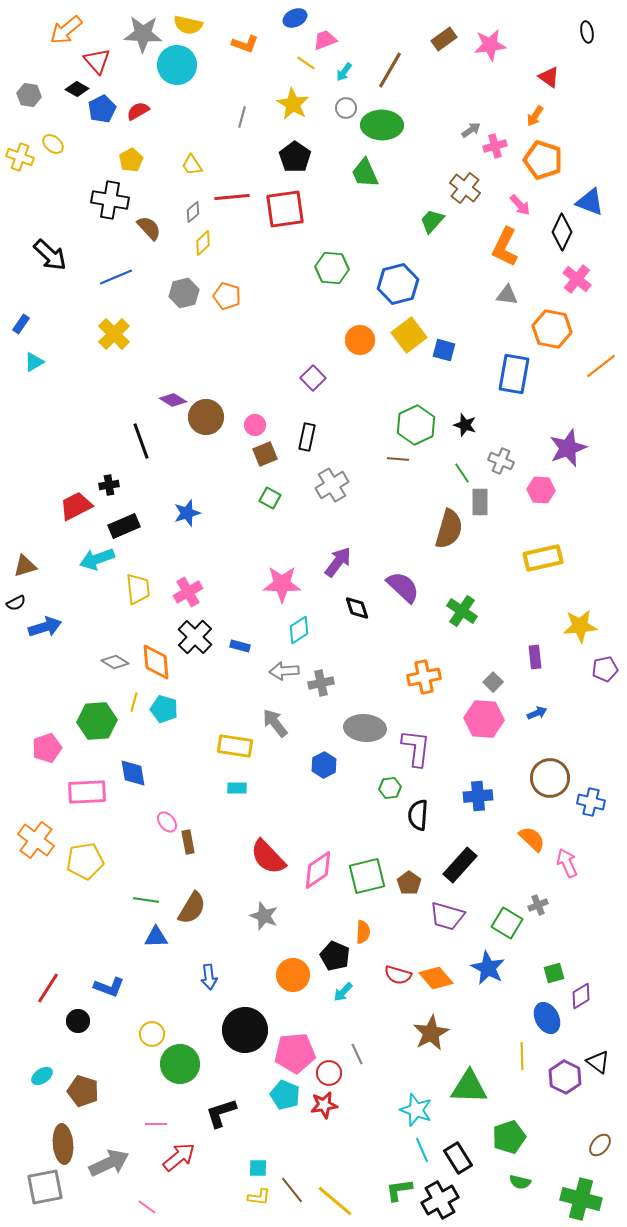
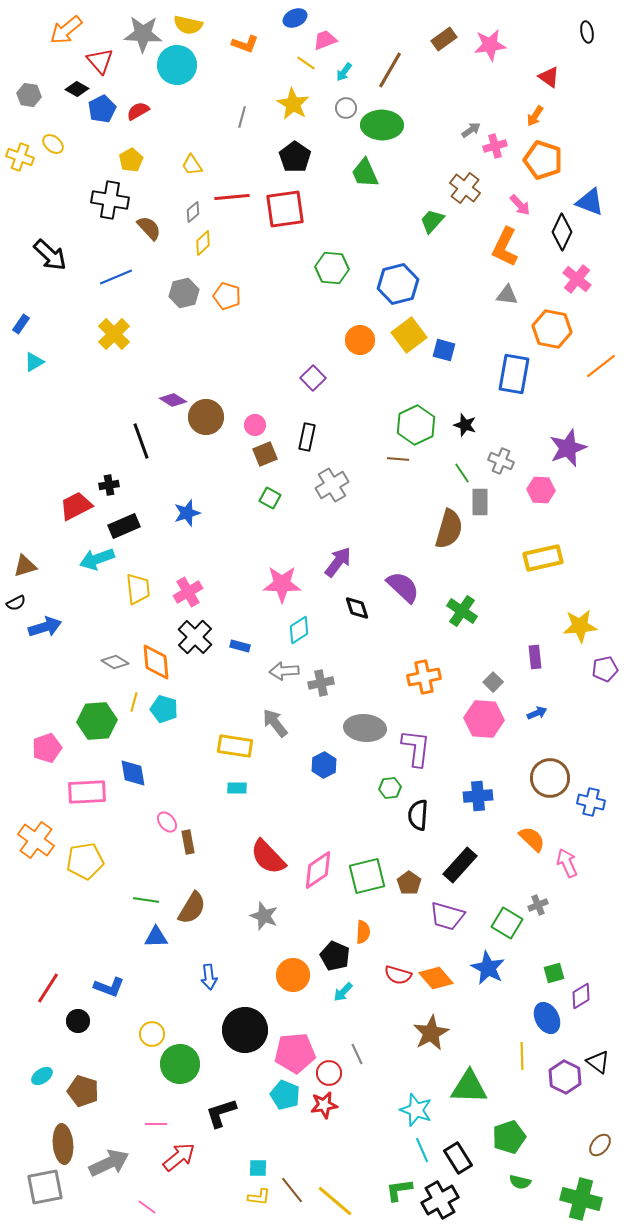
red triangle at (97, 61): moved 3 px right
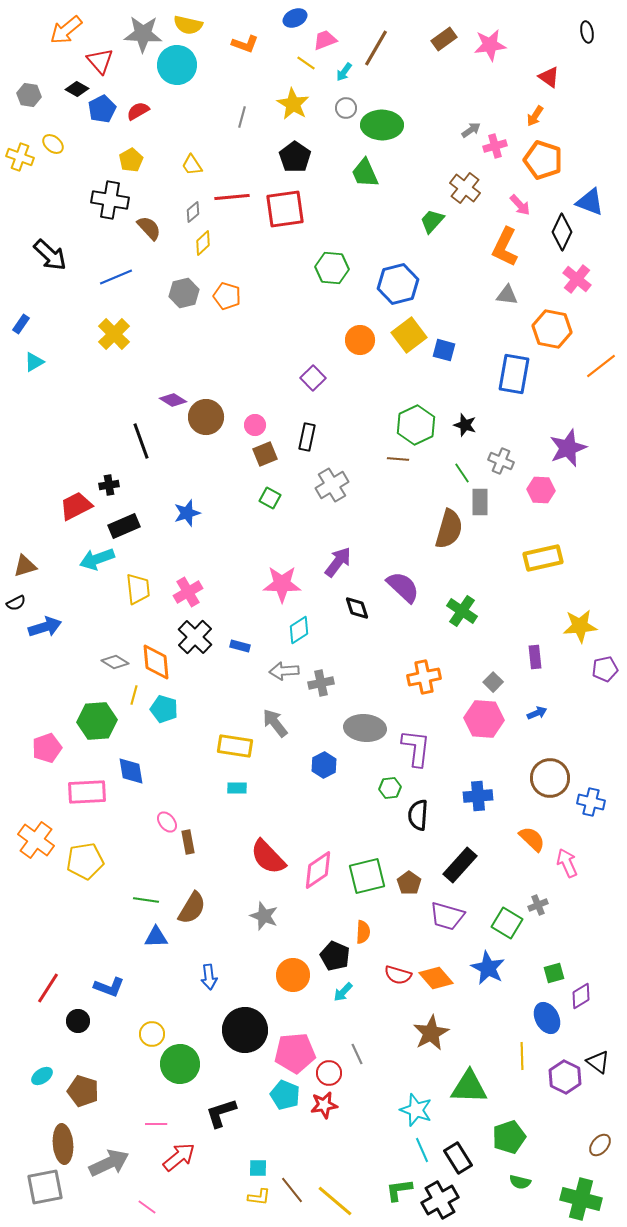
brown line at (390, 70): moved 14 px left, 22 px up
yellow line at (134, 702): moved 7 px up
blue diamond at (133, 773): moved 2 px left, 2 px up
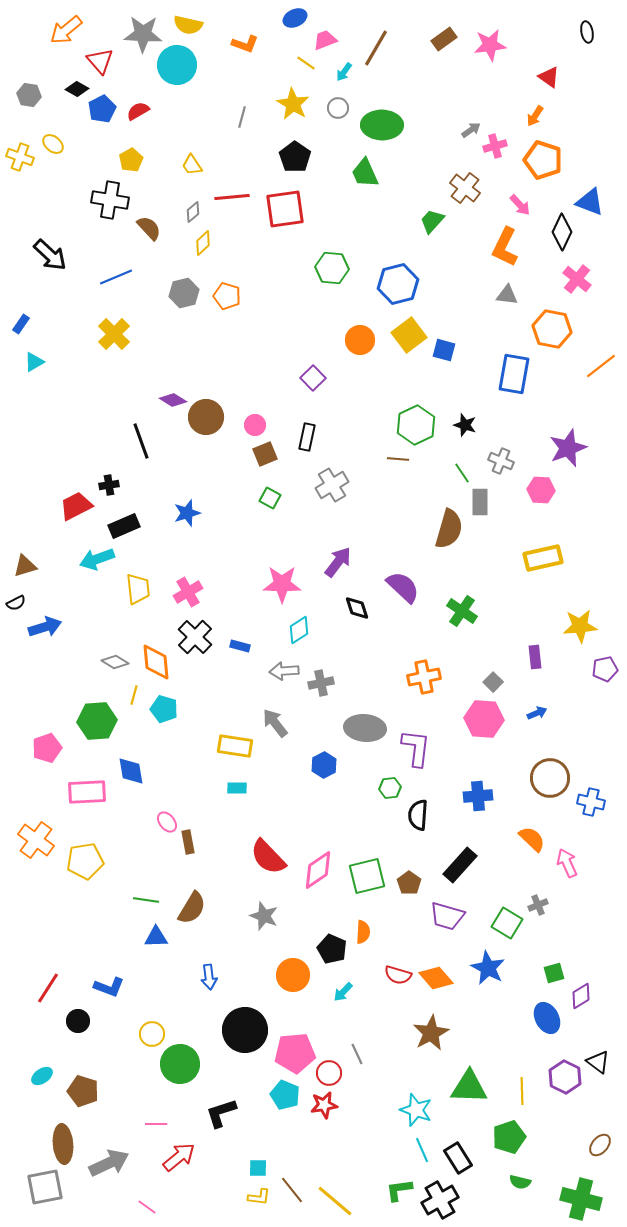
gray circle at (346, 108): moved 8 px left
black pentagon at (335, 956): moved 3 px left, 7 px up
yellow line at (522, 1056): moved 35 px down
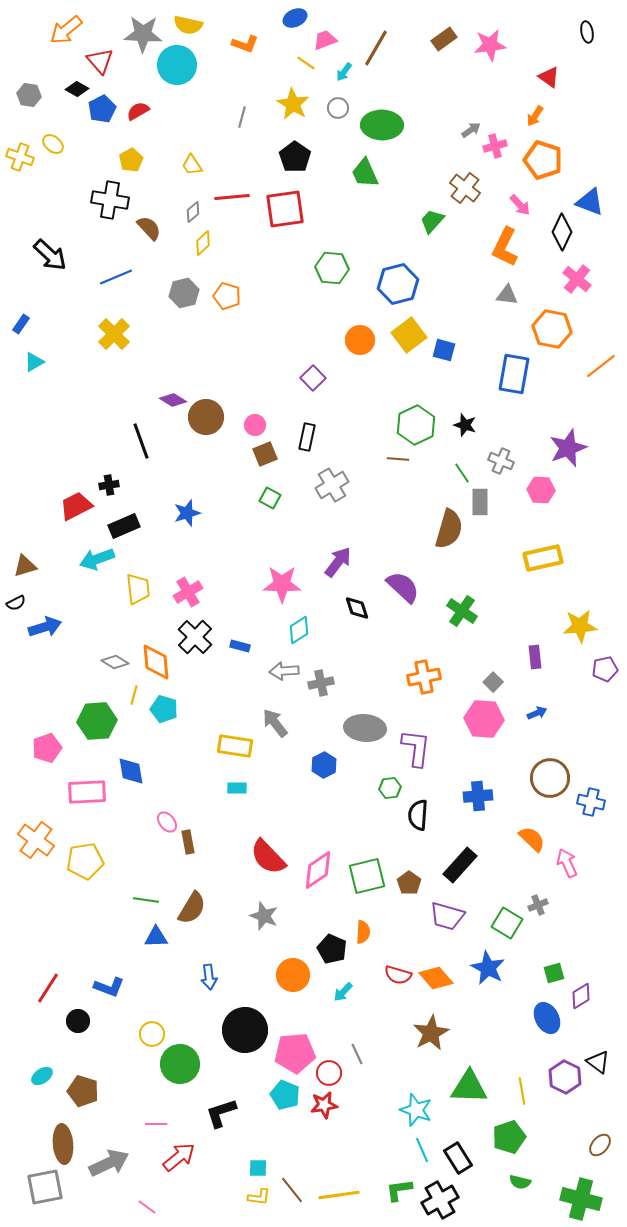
yellow line at (522, 1091): rotated 8 degrees counterclockwise
yellow line at (335, 1201): moved 4 px right, 6 px up; rotated 48 degrees counterclockwise
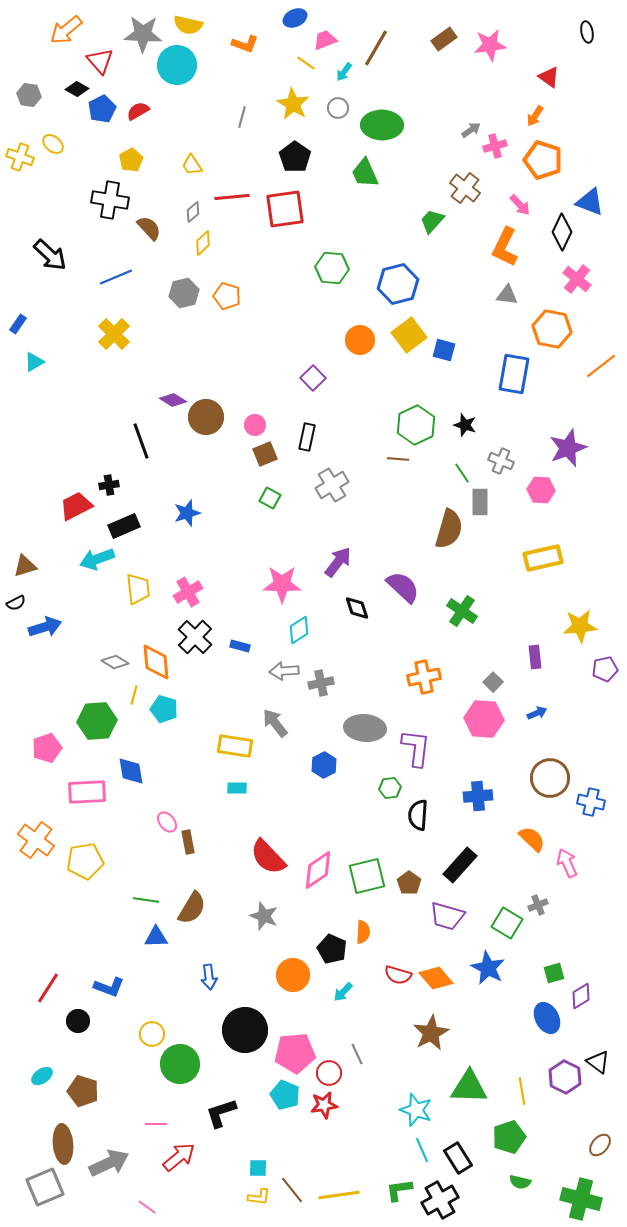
blue rectangle at (21, 324): moved 3 px left
gray square at (45, 1187): rotated 12 degrees counterclockwise
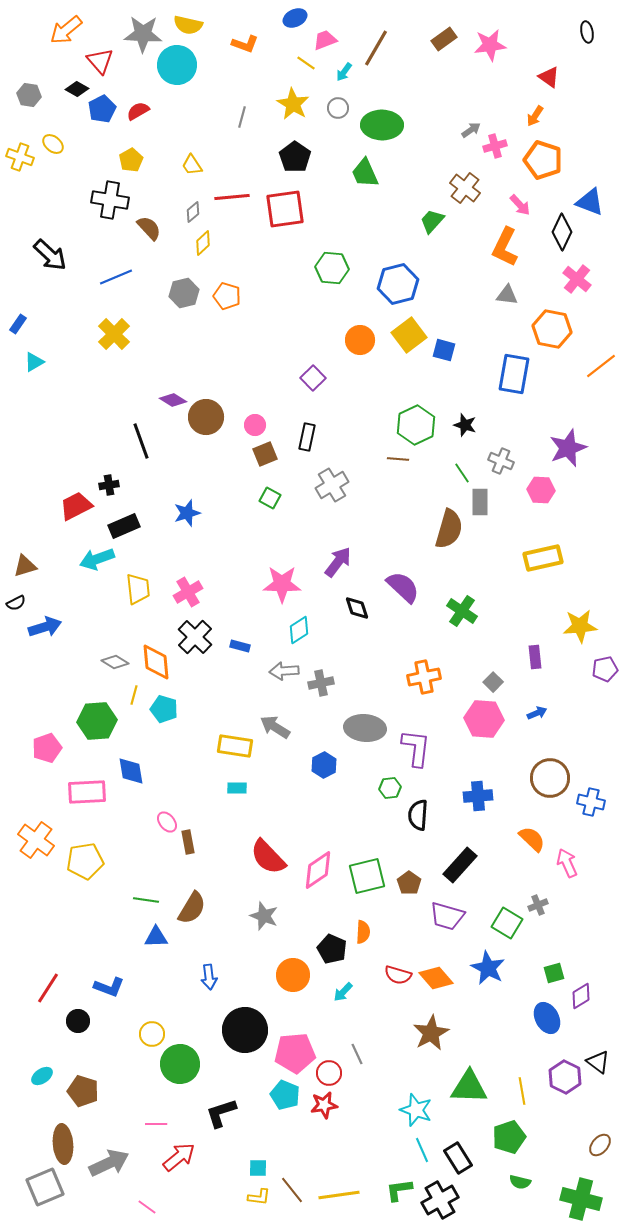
gray arrow at (275, 723): moved 4 px down; rotated 20 degrees counterclockwise
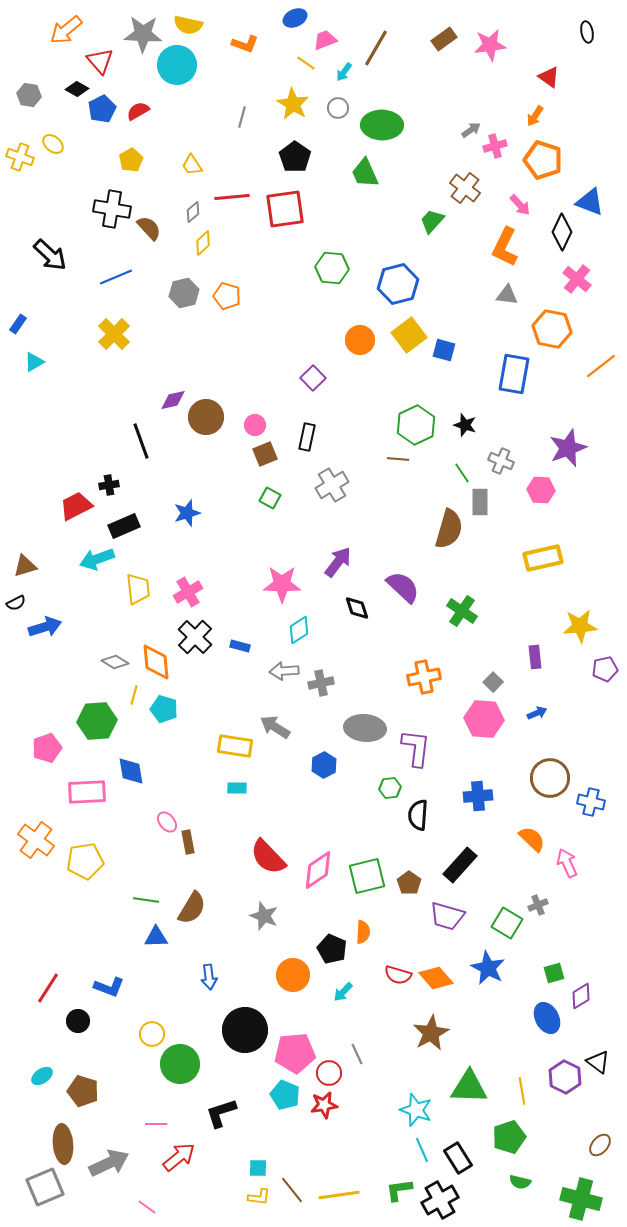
black cross at (110, 200): moved 2 px right, 9 px down
purple diamond at (173, 400): rotated 44 degrees counterclockwise
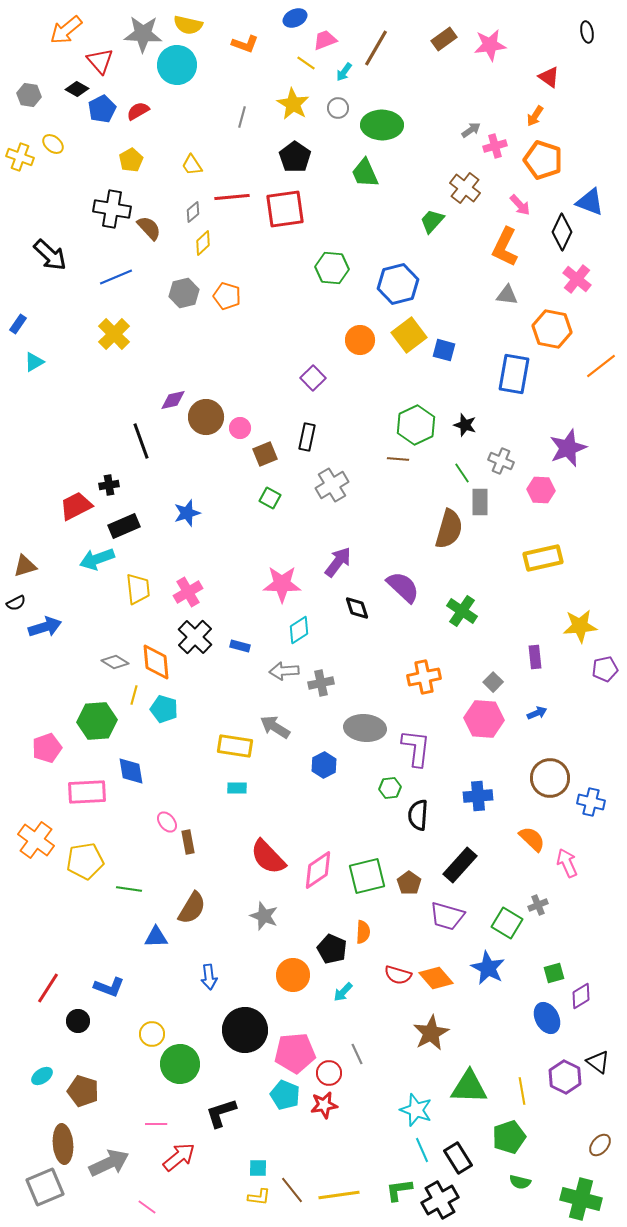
pink circle at (255, 425): moved 15 px left, 3 px down
green line at (146, 900): moved 17 px left, 11 px up
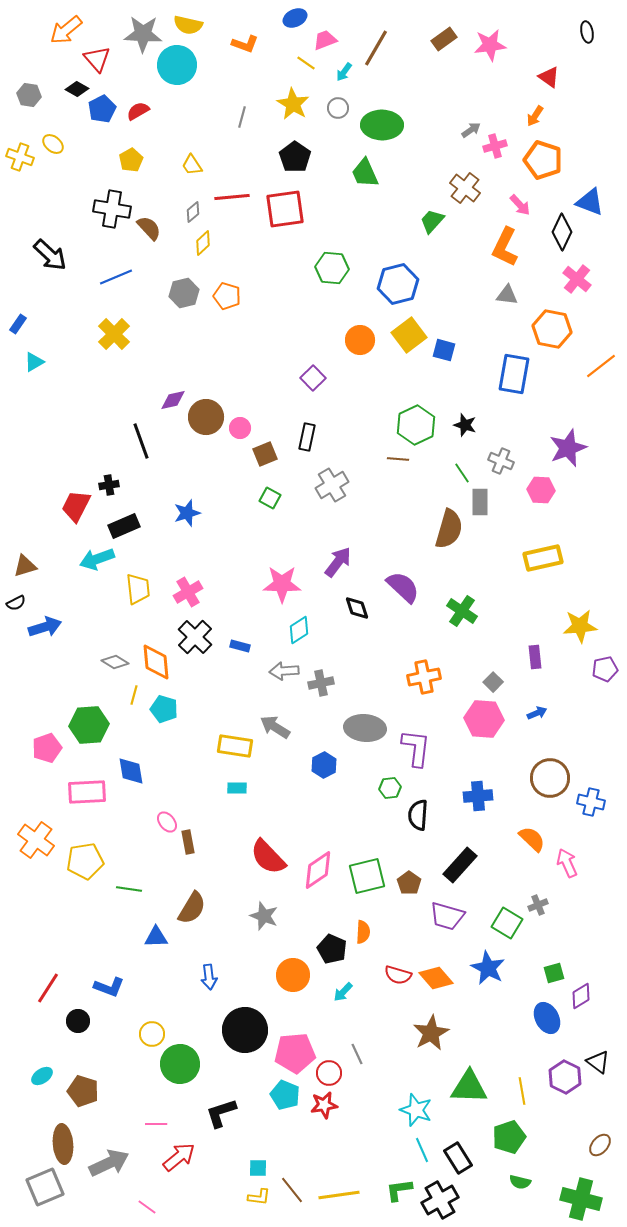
red triangle at (100, 61): moved 3 px left, 2 px up
red trapezoid at (76, 506): rotated 36 degrees counterclockwise
green hexagon at (97, 721): moved 8 px left, 4 px down
